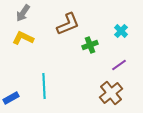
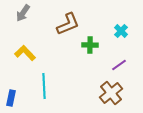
yellow L-shape: moved 2 px right, 15 px down; rotated 20 degrees clockwise
green cross: rotated 21 degrees clockwise
blue rectangle: rotated 49 degrees counterclockwise
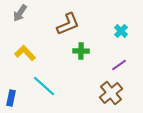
gray arrow: moved 3 px left
green cross: moved 9 px left, 6 px down
cyan line: rotated 45 degrees counterclockwise
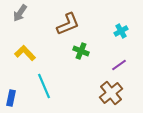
cyan cross: rotated 16 degrees clockwise
green cross: rotated 21 degrees clockwise
cyan line: rotated 25 degrees clockwise
